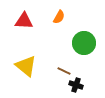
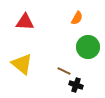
orange semicircle: moved 18 px right, 1 px down
red triangle: moved 1 px right, 1 px down
green circle: moved 4 px right, 4 px down
yellow triangle: moved 4 px left, 2 px up
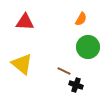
orange semicircle: moved 4 px right, 1 px down
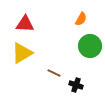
red triangle: moved 2 px down
green circle: moved 2 px right, 1 px up
yellow triangle: moved 11 px up; rotated 50 degrees clockwise
brown line: moved 10 px left, 2 px down
